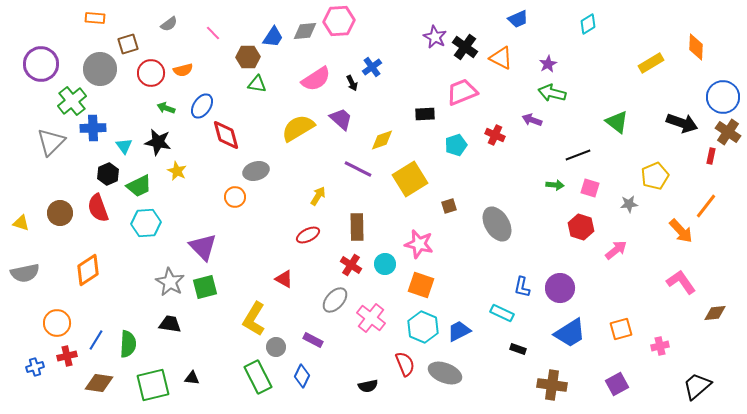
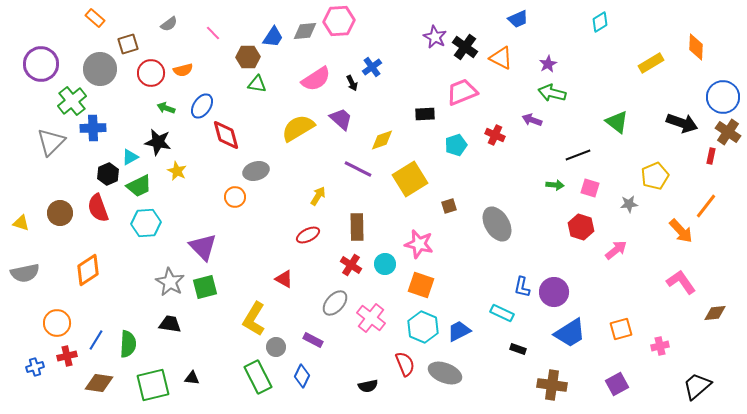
orange rectangle at (95, 18): rotated 36 degrees clockwise
cyan diamond at (588, 24): moved 12 px right, 2 px up
cyan triangle at (124, 146): moved 6 px right, 11 px down; rotated 36 degrees clockwise
purple circle at (560, 288): moved 6 px left, 4 px down
gray ellipse at (335, 300): moved 3 px down
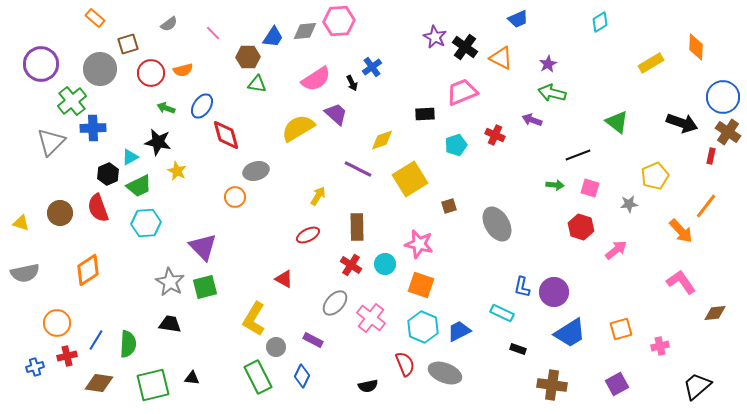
purple trapezoid at (341, 119): moved 5 px left, 5 px up
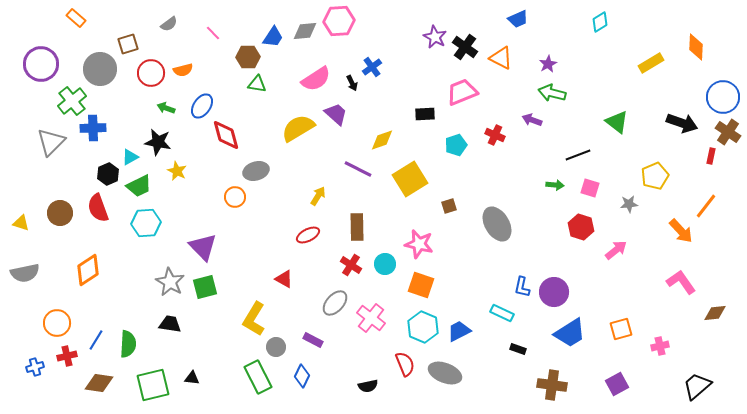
orange rectangle at (95, 18): moved 19 px left
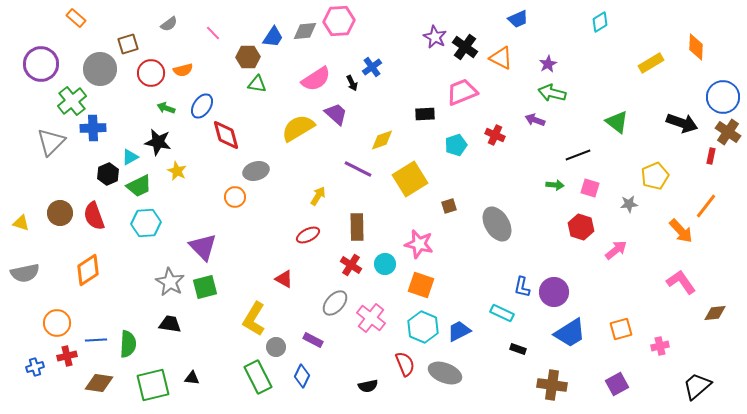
purple arrow at (532, 120): moved 3 px right
red semicircle at (98, 208): moved 4 px left, 8 px down
blue line at (96, 340): rotated 55 degrees clockwise
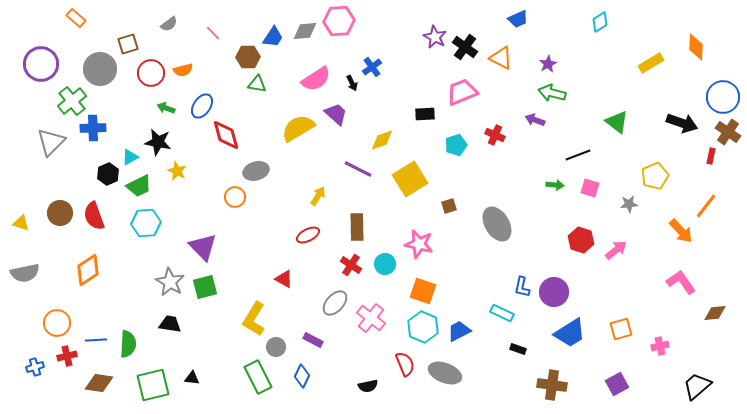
red hexagon at (581, 227): moved 13 px down
orange square at (421, 285): moved 2 px right, 6 px down
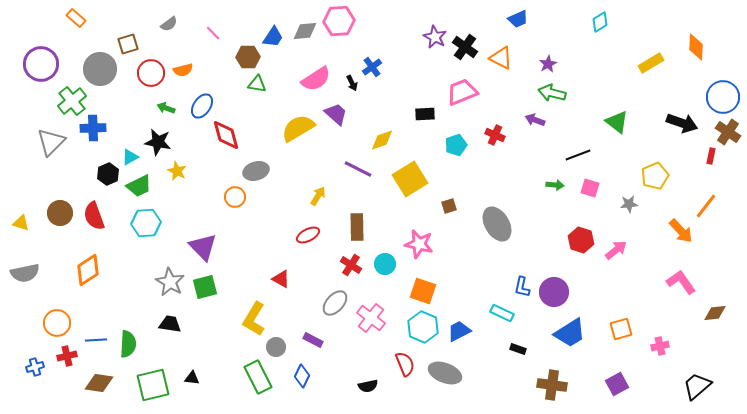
red triangle at (284, 279): moved 3 px left
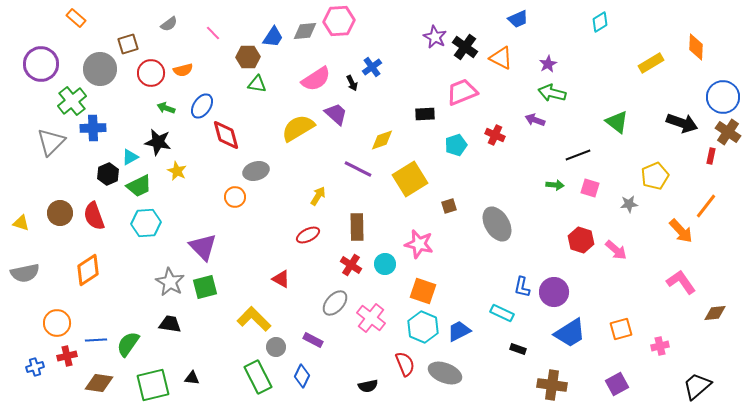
pink arrow at (616, 250): rotated 80 degrees clockwise
yellow L-shape at (254, 319): rotated 104 degrees clockwise
green semicircle at (128, 344): rotated 148 degrees counterclockwise
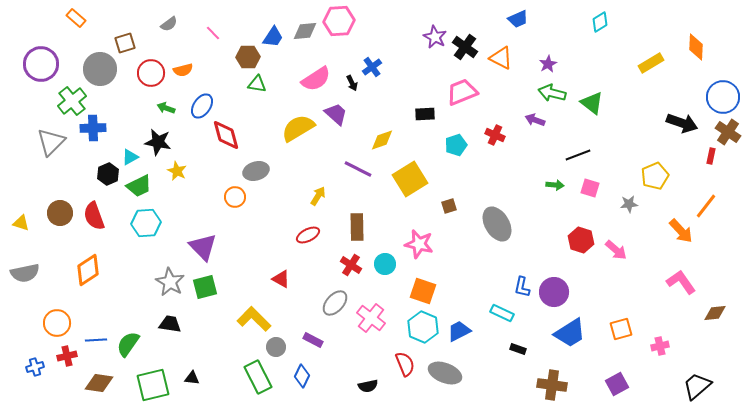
brown square at (128, 44): moved 3 px left, 1 px up
green triangle at (617, 122): moved 25 px left, 19 px up
